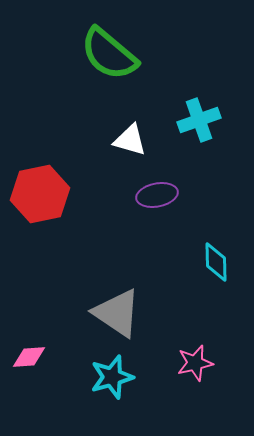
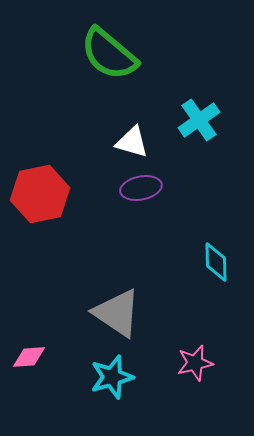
cyan cross: rotated 15 degrees counterclockwise
white triangle: moved 2 px right, 2 px down
purple ellipse: moved 16 px left, 7 px up
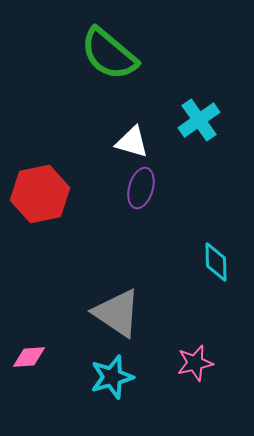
purple ellipse: rotated 63 degrees counterclockwise
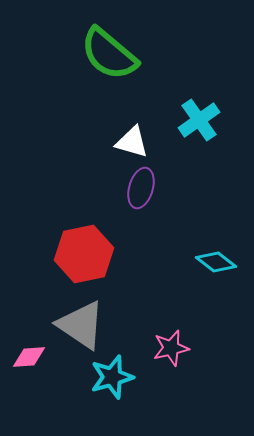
red hexagon: moved 44 px right, 60 px down
cyan diamond: rotated 51 degrees counterclockwise
gray triangle: moved 36 px left, 12 px down
pink star: moved 24 px left, 15 px up
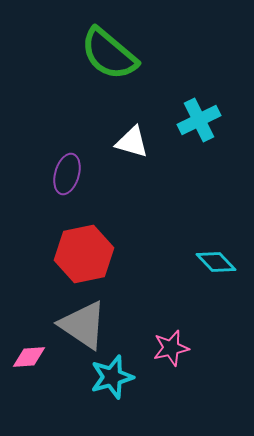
cyan cross: rotated 9 degrees clockwise
purple ellipse: moved 74 px left, 14 px up
cyan diamond: rotated 9 degrees clockwise
gray triangle: moved 2 px right
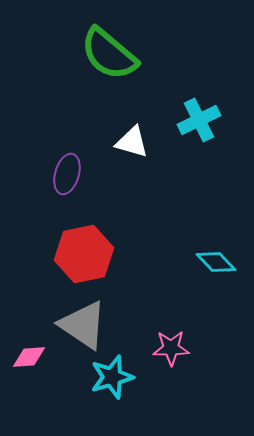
pink star: rotated 12 degrees clockwise
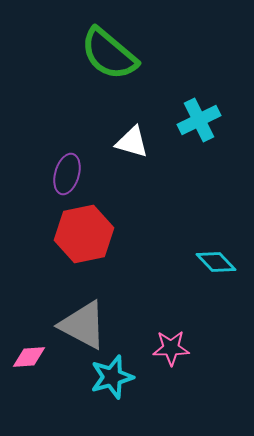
red hexagon: moved 20 px up
gray triangle: rotated 6 degrees counterclockwise
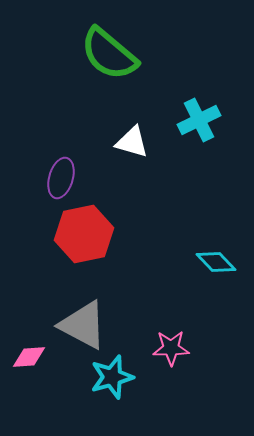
purple ellipse: moved 6 px left, 4 px down
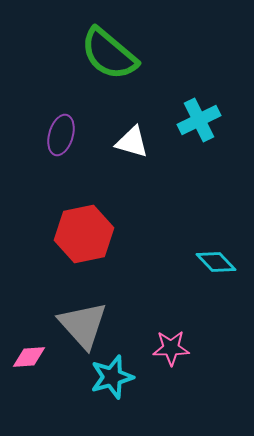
purple ellipse: moved 43 px up
gray triangle: rotated 20 degrees clockwise
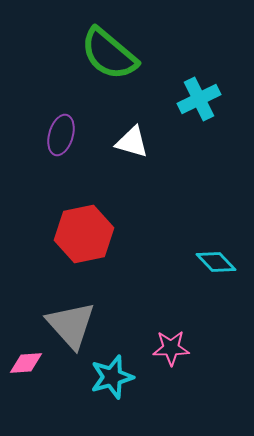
cyan cross: moved 21 px up
gray triangle: moved 12 px left
pink diamond: moved 3 px left, 6 px down
